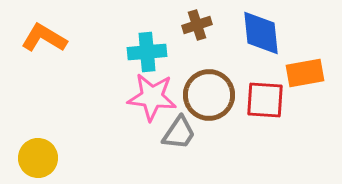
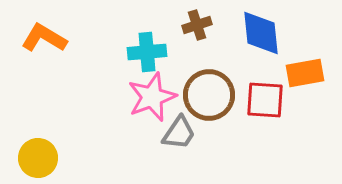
pink star: rotated 27 degrees counterclockwise
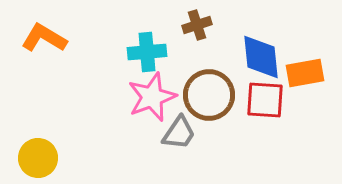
blue diamond: moved 24 px down
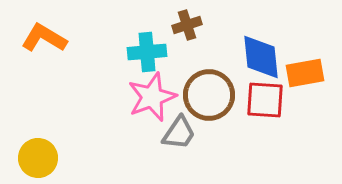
brown cross: moved 10 px left
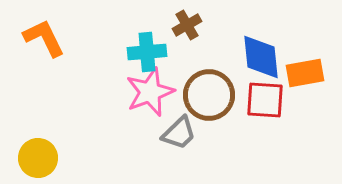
brown cross: rotated 12 degrees counterclockwise
orange L-shape: rotated 33 degrees clockwise
pink star: moved 2 px left, 5 px up
gray trapezoid: rotated 12 degrees clockwise
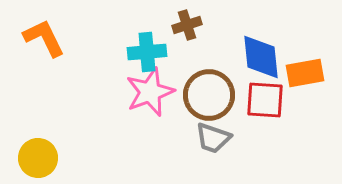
brown cross: rotated 12 degrees clockwise
gray trapezoid: moved 34 px right, 5 px down; rotated 63 degrees clockwise
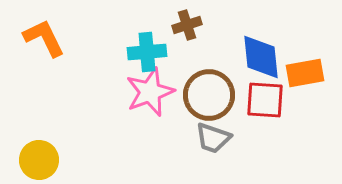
yellow circle: moved 1 px right, 2 px down
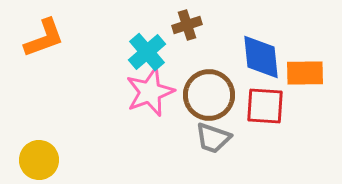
orange L-shape: rotated 96 degrees clockwise
cyan cross: rotated 36 degrees counterclockwise
orange rectangle: rotated 9 degrees clockwise
red square: moved 6 px down
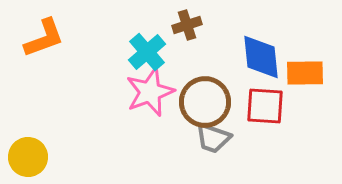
brown circle: moved 4 px left, 7 px down
yellow circle: moved 11 px left, 3 px up
